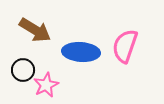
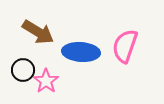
brown arrow: moved 3 px right, 2 px down
pink star: moved 4 px up; rotated 10 degrees counterclockwise
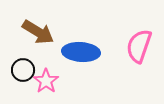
pink semicircle: moved 14 px right
